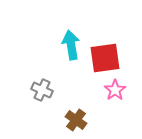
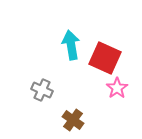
red square: rotated 32 degrees clockwise
pink star: moved 2 px right, 2 px up
brown cross: moved 3 px left
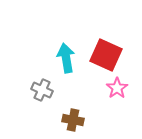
cyan arrow: moved 5 px left, 13 px down
red square: moved 1 px right, 3 px up
brown cross: rotated 25 degrees counterclockwise
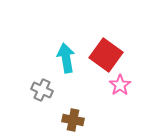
red square: rotated 12 degrees clockwise
pink star: moved 3 px right, 3 px up
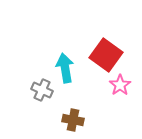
cyan arrow: moved 1 px left, 10 px down
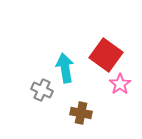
pink star: moved 1 px up
brown cross: moved 8 px right, 7 px up
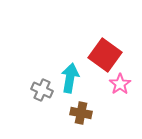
red square: moved 1 px left
cyan arrow: moved 5 px right, 10 px down; rotated 20 degrees clockwise
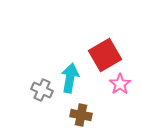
red square: rotated 24 degrees clockwise
brown cross: moved 2 px down
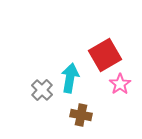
gray cross: rotated 20 degrees clockwise
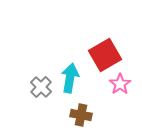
gray cross: moved 1 px left, 3 px up
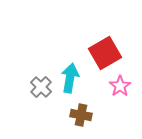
red square: moved 2 px up
pink star: moved 2 px down
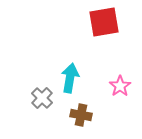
red square: moved 1 px left, 31 px up; rotated 20 degrees clockwise
gray cross: moved 1 px right, 11 px down
